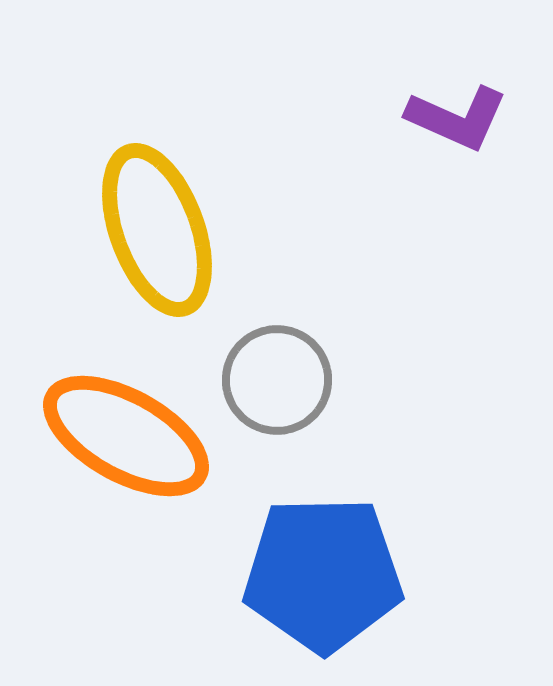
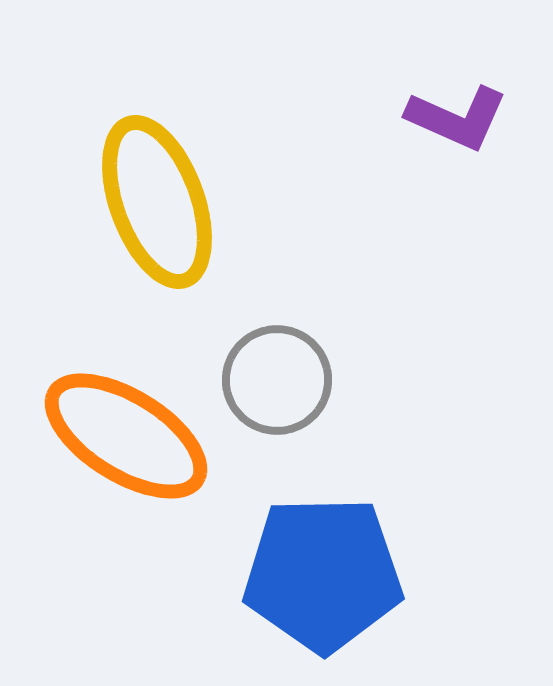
yellow ellipse: moved 28 px up
orange ellipse: rotated 3 degrees clockwise
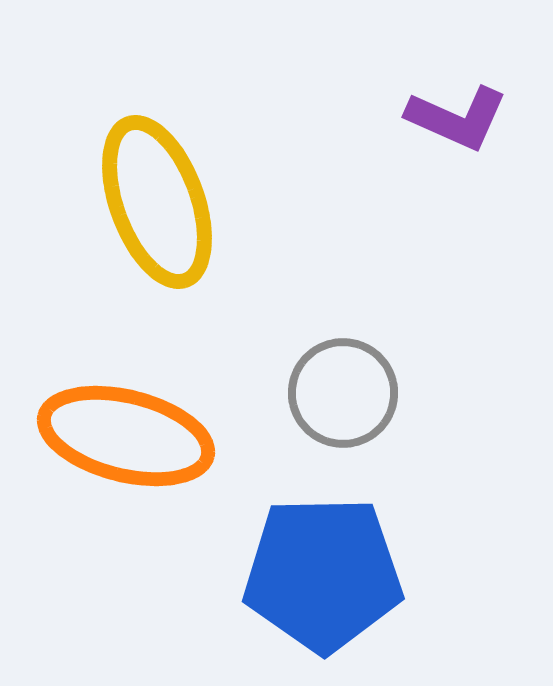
gray circle: moved 66 px right, 13 px down
orange ellipse: rotated 18 degrees counterclockwise
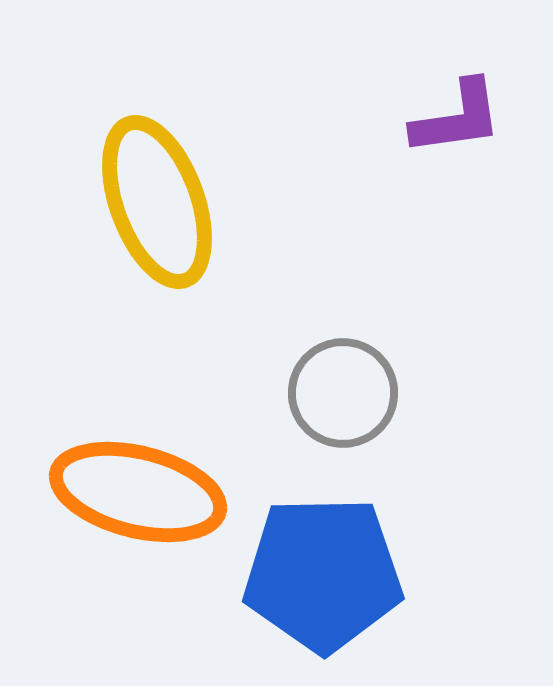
purple L-shape: rotated 32 degrees counterclockwise
orange ellipse: moved 12 px right, 56 px down
